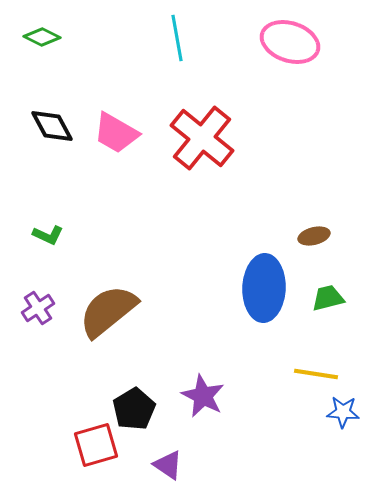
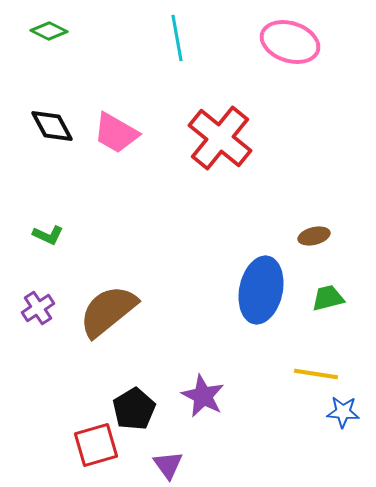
green diamond: moved 7 px right, 6 px up
red cross: moved 18 px right
blue ellipse: moved 3 px left, 2 px down; rotated 10 degrees clockwise
purple triangle: rotated 20 degrees clockwise
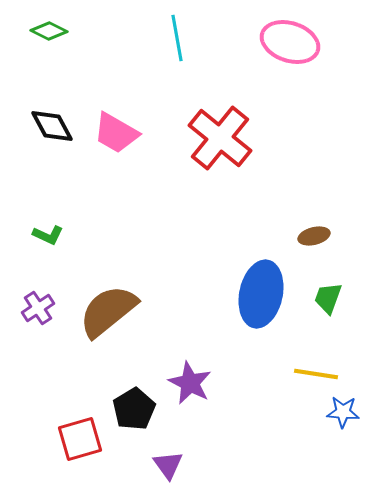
blue ellipse: moved 4 px down
green trapezoid: rotated 56 degrees counterclockwise
purple star: moved 13 px left, 13 px up
red square: moved 16 px left, 6 px up
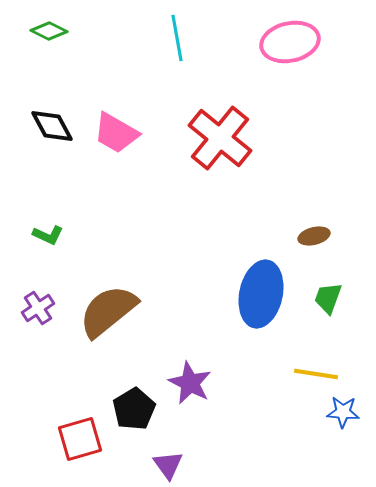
pink ellipse: rotated 30 degrees counterclockwise
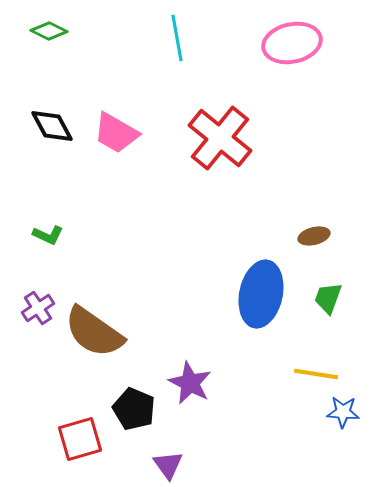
pink ellipse: moved 2 px right, 1 px down
brown semicircle: moved 14 px left, 21 px down; rotated 106 degrees counterclockwise
black pentagon: rotated 18 degrees counterclockwise
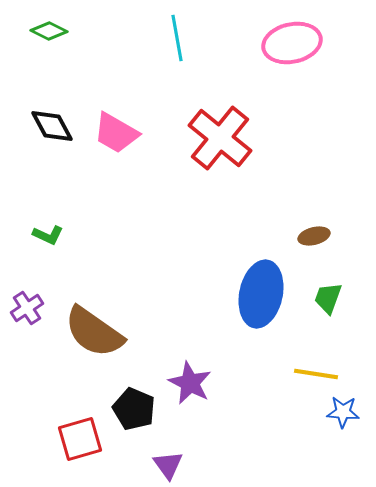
purple cross: moved 11 px left
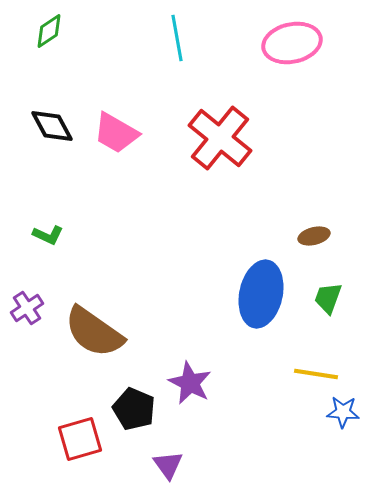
green diamond: rotated 60 degrees counterclockwise
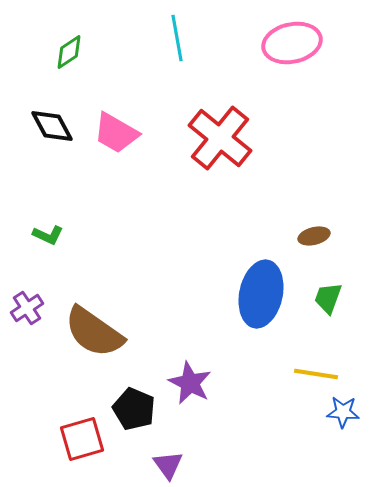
green diamond: moved 20 px right, 21 px down
red square: moved 2 px right
